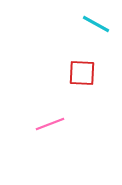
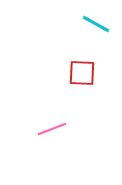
pink line: moved 2 px right, 5 px down
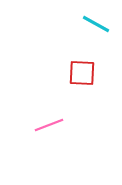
pink line: moved 3 px left, 4 px up
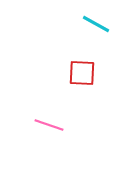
pink line: rotated 40 degrees clockwise
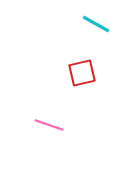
red square: rotated 16 degrees counterclockwise
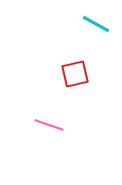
red square: moved 7 px left, 1 px down
